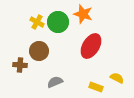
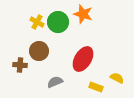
red ellipse: moved 8 px left, 13 px down
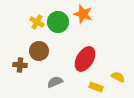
red ellipse: moved 2 px right
yellow semicircle: moved 1 px right, 1 px up
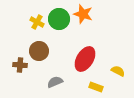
green circle: moved 1 px right, 3 px up
yellow semicircle: moved 6 px up
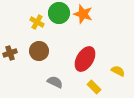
green circle: moved 6 px up
brown cross: moved 10 px left, 12 px up; rotated 24 degrees counterclockwise
gray semicircle: rotated 49 degrees clockwise
yellow rectangle: moved 2 px left; rotated 24 degrees clockwise
